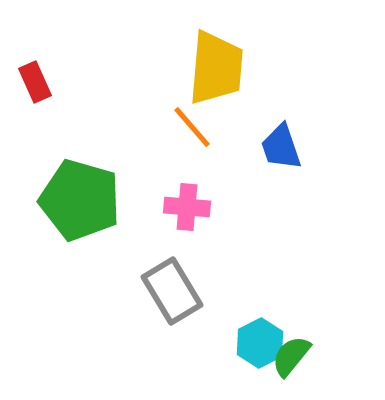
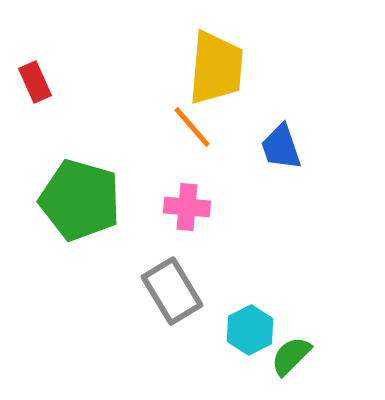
cyan hexagon: moved 10 px left, 13 px up
green semicircle: rotated 6 degrees clockwise
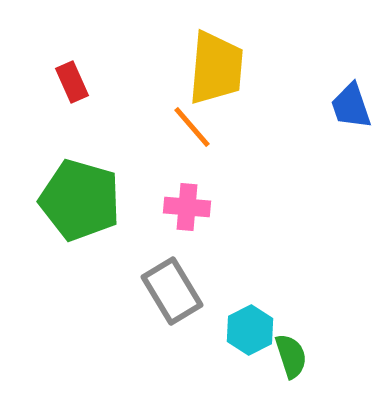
red rectangle: moved 37 px right
blue trapezoid: moved 70 px right, 41 px up
green semicircle: rotated 117 degrees clockwise
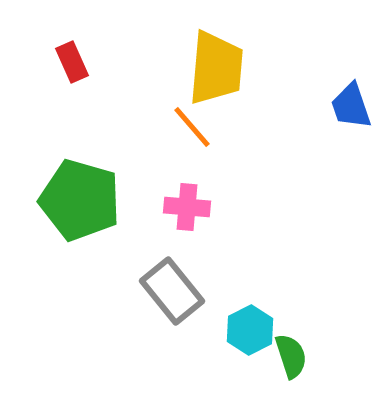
red rectangle: moved 20 px up
gray rectangle: rotated 8 degrees counterclockwise
